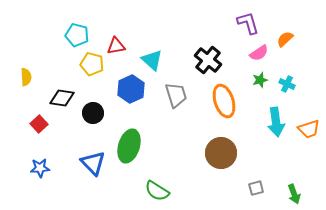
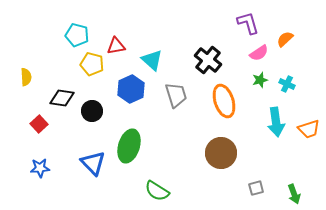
black circle: moved 1 px left, 2 px up
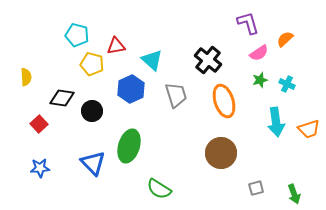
green semicircle: moved 2 px right, 2 px up
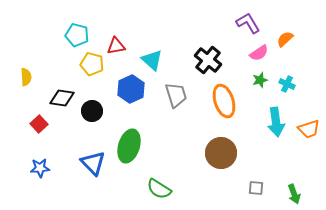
purple L-shape: rotated 15 degrees counterclockwise
gray square: rotated 21 degrees clockwise
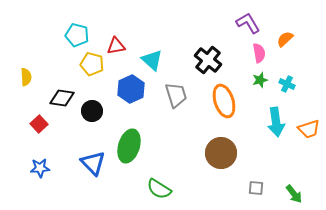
pink semicircle: rotated 66 degrees counterclockwise
green arrow: rotated 18 degrees counterclockwise
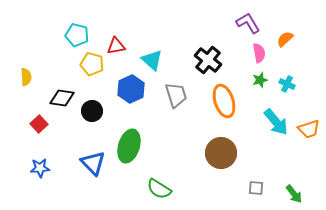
cyan arrow: rotated 32 degrees counterclockwise
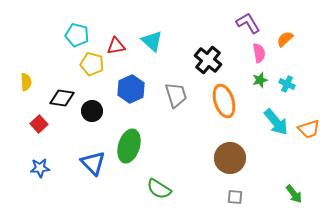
cyan triangle: moved 19 px up
yellow semicircle: moved 5 px down
brown circle: moved 9 px right, 5 px down
gray square: moved 21 px left, 9 px down
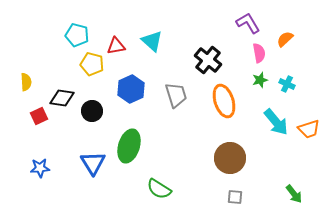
red square: moved 8 px up; rotated 18 degrees clockwise
blue triangle: rotated 12 degrees clockwise
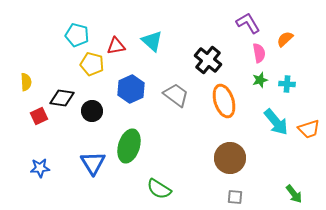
cyan cross: rotated 21 degrees counterclockwise
gray trapezoid: rotated 36 degrees counterclockwise
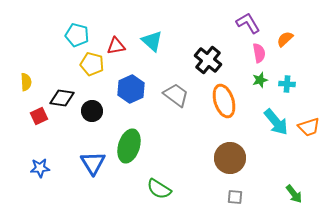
orange trapezoid: moved 2 px up
